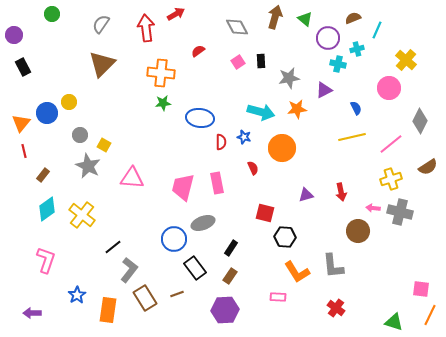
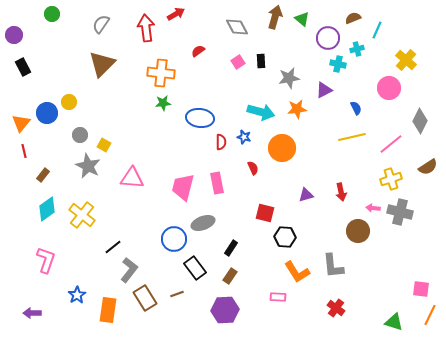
green triangle at (305, 19): moved 3 px left
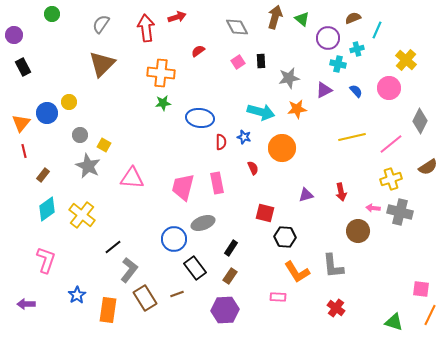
red arrow at (176, 14): moved 1 px right, 3 px down; rotated 12 degrees clockwise
blue semicircle at (356, 108): moved 17 px up; rotated 16 degrees counterclockwise
purple arrow at (32, 313): moved 6 px left, 9 px up
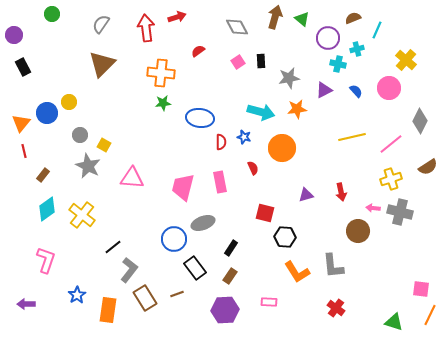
pink rectangle at (217, 183): moved 3 px right, 1 px up
pink rectangle at (278, 297): moved 9 px left, 5 px down
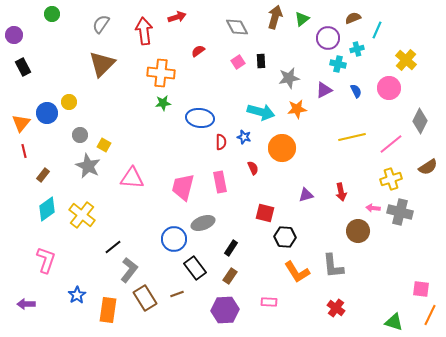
green triangle at (302, 19): rotated 42 degrees clockwise
red arrow at (146, 28): moved 2 px left, 3 px down
blue semicircle at (356, 91): rotated 16 degrees clockwise
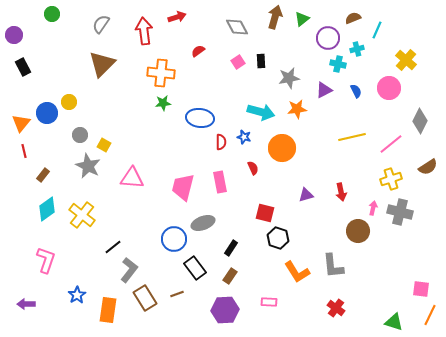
pink arrow at (373, 208): rotated 96 degrees clockwise
black hexagon at (285, 237): moved 7 px left, 1 px down; rotated 15 degrees clockwise
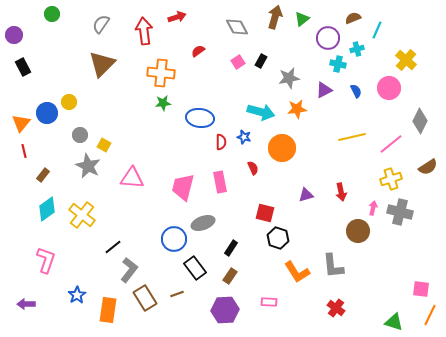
black rectangle at (261, 61): rotated 32 degrees clockwise
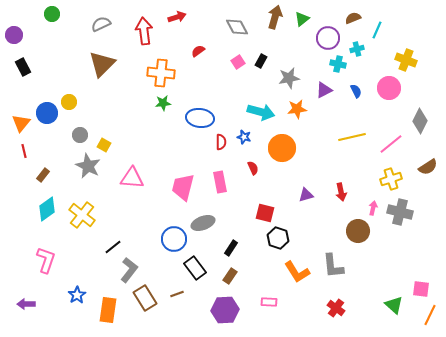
gray semicircle at (101, 24): rotated 30 degrees clockwise
yellow cross at (406, 60): rotated 20 degrees counterclockwise
green triangle at (394, 322): moved 17 px up; rotated 24 degrees clockwise
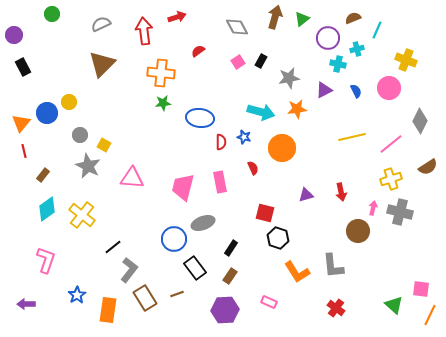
pink rectangle at (269, 302): rotated 21 degrees clockwise
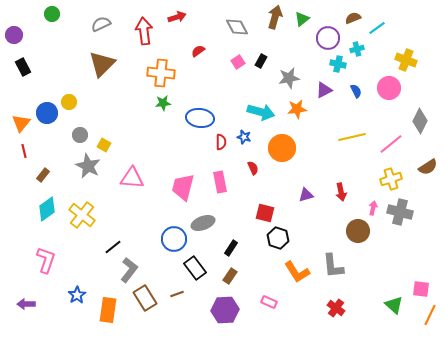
cyan line at (377, 30): moved 2 px up; rotated 30 degrees clockwise
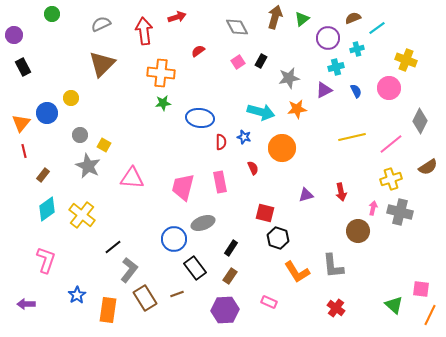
cyan cross at (338, 64): moved 2 px left, 3 px down; rotated 28 degrees counterclockwise
yellow circle at (69, 102): moved 2 px right, 4 px up
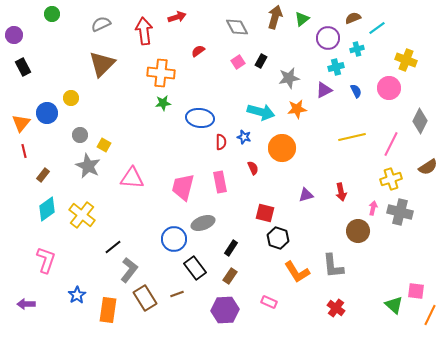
pink line at (391, 144): rotated 25 degrees counterclockwise
pink square at (421, 289): moved 5 px left, 2 px down
